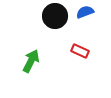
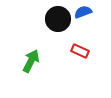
blue semicircle: moved 2 px left
black circle: moved 3 px right, 3 px down
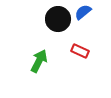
blue semicircle: rotated 18 degrees counterclockwise
green arrow: moved 8 px right
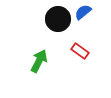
red rectangle: rotated 12 degrees clockwise
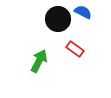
blue semicircle: rotated 66 degrees clockwise
red rectangle: moved 5 px left, 2 px up
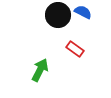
black circle: moved 4 px up
green arrow: moved 1 px right, 9 px down
